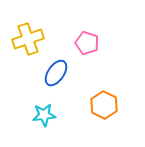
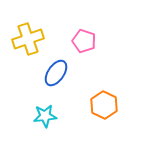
pink pentagon: moved 3 px left, 2 px up
cyan star: moved 1 px right, 1 px down
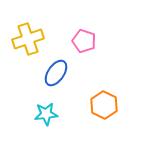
cyan star: moved 1 px right, 2 px up
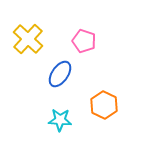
yellow cross: rotated 28 degrees counterclockwise
blue ellipse: moved 4 px right, 1 px down
cyan star: moved 14 px right, 6 px down; rotated 10 degrees clockwise
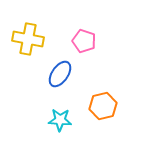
yellow cross: rotated 32 degrees counterclockwise
orange hexagon: moved 1 px left, 1 px down; rotated 20 degrees clockwise
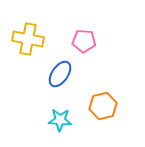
pink pentagon: rotated 15 degrees counterclockwise
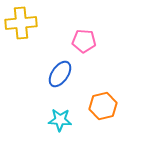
yellow cross: moved 7 px left, 16 px up; rotated 16 degrees counterclockwise
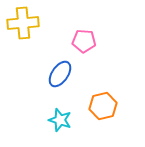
yellow cross: moved 2 px right
cyan star: rotated 15 degrees clockwise
